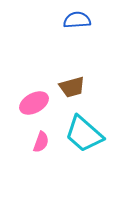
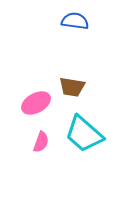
blue semicircle: moved 2 px left, 1 px down; rotated 12 degrees clockwise
brown trapezoid: rotated 24 degrees clockwise
pink ellipse: moved 2 px right
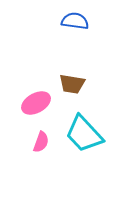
brown trapezoid: moved 3 px up
cyan trapezoid: rotated 6 degrees clockwise
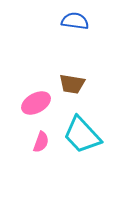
cyan trapezoid: moved 2 px left, 1 px down
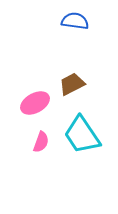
brown trapezoid: rotated 144 degrees clockwise
pink ellipse: moved 1 px left
cyan trapezoid: rotated 9 degrees clockwise
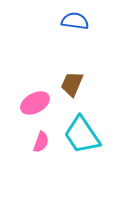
brown trapezoid: rotated 40 degrees counterclockwise
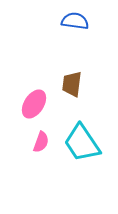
brown trapezoid: rotated 16 degrees counterclockwise
pink ellipse: moved 1 px left, 1 px down; rotated 28 degrees counterclockwise
cyan trapezoid: moved 8 px down
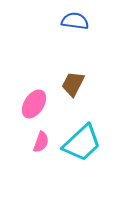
brown trapezoid: moved 1 px right; rotated 20 degrees clockwise
cyan trapezoid: rotated 99 degrees counterclockwise
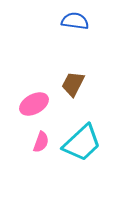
pink ellipse: rotated 28 degrees clockwise
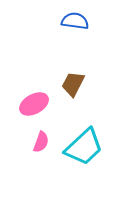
cyan trapezoid: moved 2 px right, 4 px down
